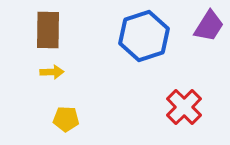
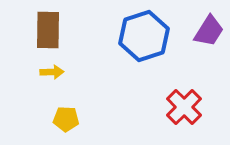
purple trapezoid: moved 5 px down
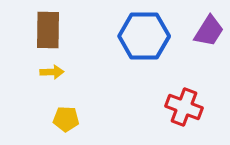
blue hexagon: rotated 18 degrees clockwise
red cross: rotated 24 degrees counterclockwise
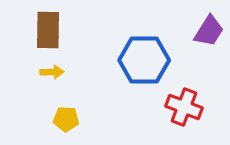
blue hexagon: moved 24 px down
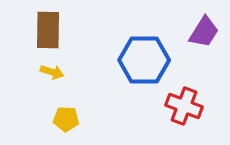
purple trapezoid: moved 5 px left, 1 px down
yellow arrow: rotated 20 degrees clockwise
red cross: moved 1 px up
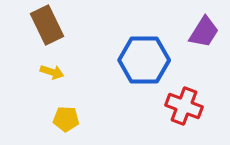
brown rectangle: moved 1 px left, 5 px up; rotated 27 degrees counterclockwise
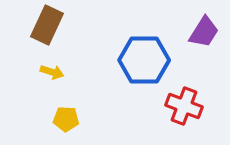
brown rectangle: rotated 51 degrees clockwise
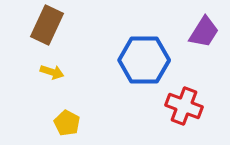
yellow pentagon: moved 1 px right, 4 px down; rotated 25 degrees clockwise
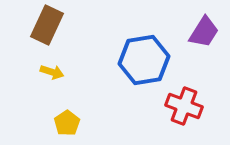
blue hexagon: rotated 9 degrees counterclockwise
yellow pentagon: rotated 10 degrees clockwise
